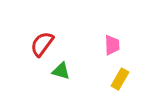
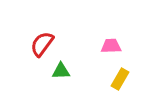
pink trapezoid: moved 1 px left, 1 px down; rotated 90 degrees counterclockwise
green triangle: rotated 18 degrees counterclockwise
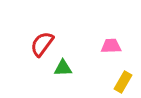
green triangle: moved 2 px right, 3 px up
yellow rectangle: moved 3 px right, 3 px down
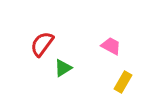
pink trapezoid: rotated 30 degrees clockwise
green triangle: rotated 30 degrees counterclockwise
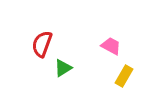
red semicircle: rotated 16 degrees counterclockwise
yellow rectangle: moved 1 px right, 6 px up
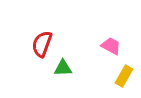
green triangle: rotated 30 degrees clockwise
